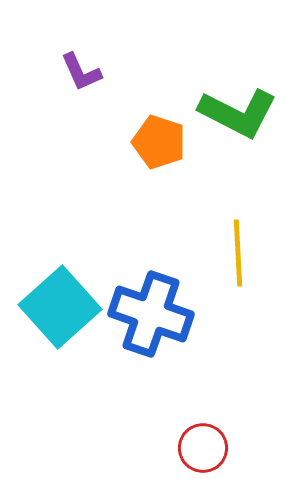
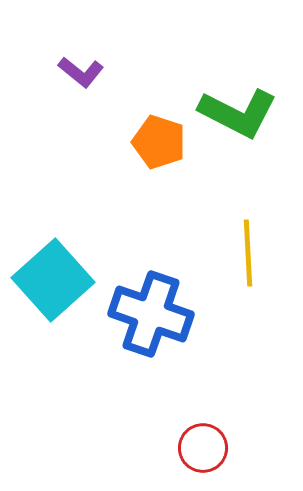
purple L-shape: rotated 27 degrees counterclockwise
yellow line: moved 10 px right
cyan square: moved 7 px left, 27 px up
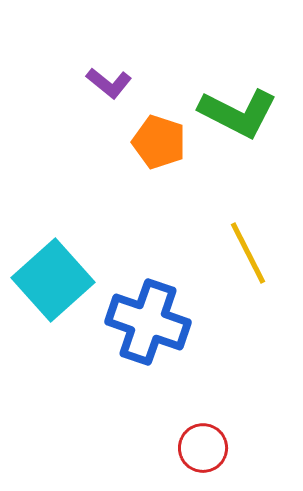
purple L-shape: moved 28 px right, 11 px down
yellow line: rotated 24 degrees counterclockwise
blue cross: moved 3 px left, 8 px down
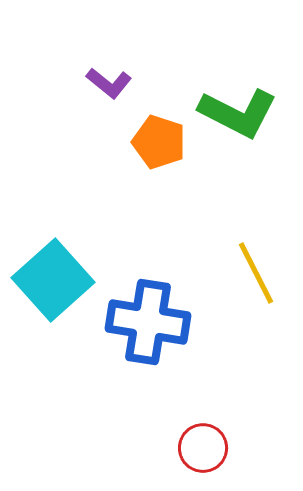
yellow line: moved 8 px right, 20 px down
blue cross: rotated 10 degrees counterclockwise
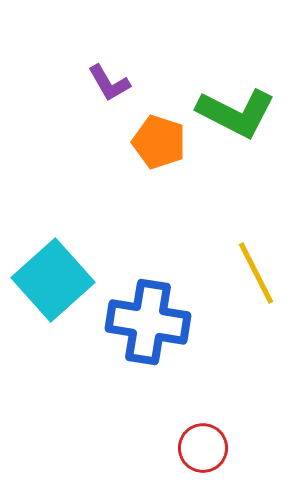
purple L-shape: rotated 21 degrees clockwise
green L-shape: moved 2 px left
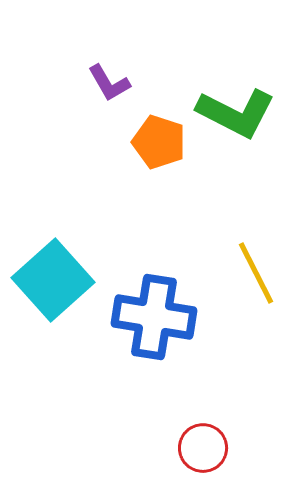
blue cross: moved 6 px right, 5 px up
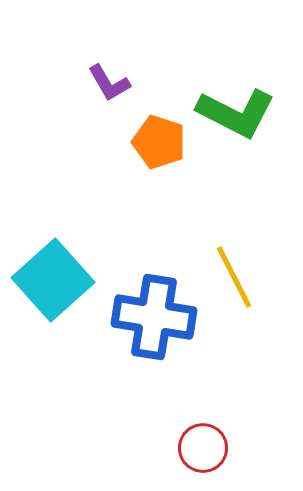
yellow line: moved 22 px left, 4 px down
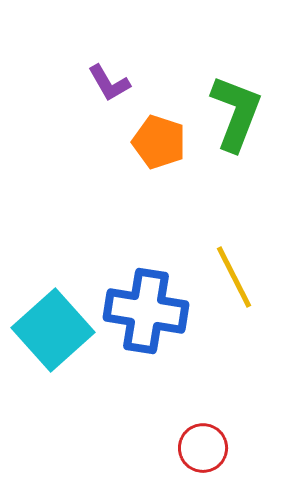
green L-shape: rotated 96 degrees counterclockwise
cyan square: moved 50 px down
blue cross: moved 8 px left, 6 px up
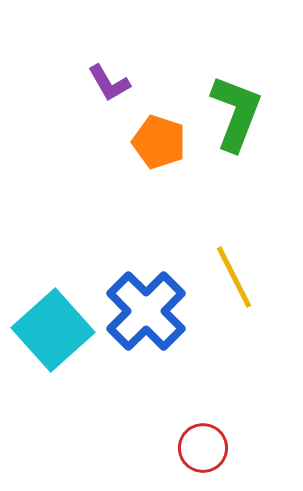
blue cross: rotated 36 degrees clockwise
